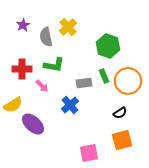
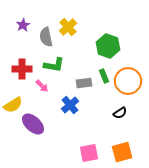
orange square: moved 12 px down
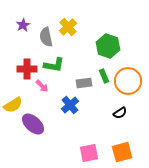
red cross: moved 5 px right
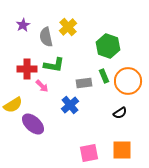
orange square: moved 2 px up; rotated 15 degrees clockwise
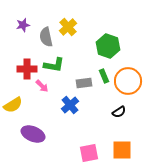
purple star: rotated 16 degrees clockwise
black semicircle: moved 1 px left, 1 px up
purple ellipse: moved 10 px down; rotated 20 degrees counterclockwise
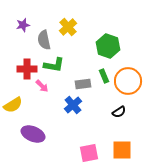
gray semicircle: moved 2 px left, 3 px down
gray rectangle: moved 1 px left, 1 px down
blue cross: moved 3 px right
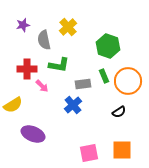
green L-shape: moved 5 px right
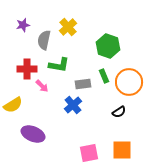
gray semicircle: rotated 24 degrees clockwise
orange circle: moved 1 px right, 1 px down
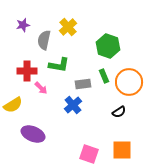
red cross: moved 2 px down
pink arrow: moved 1 px left, 2 px down
pink square: moved 1 px down; rotated 30 degrees clockwise
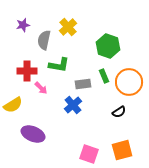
orange square: rotated 15 degrees counterclockwise
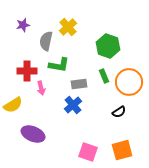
gray semicircle: moved 2 px right, 1 px down
gray rectangle: moved 4 px left
pink arrow: rotated 32 degrees clockwise
pink square: moved 1 px left, 2 px up
